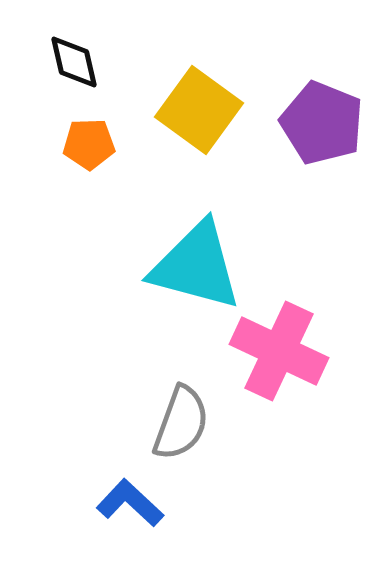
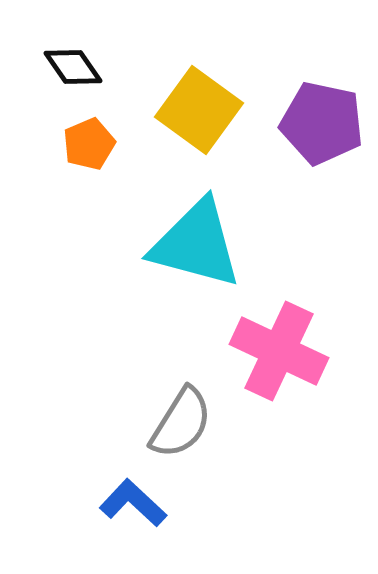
black diamond: moved 1 px left, 5 px down; rotated 22 degrees counterclockwise
purple pentagon: rotated 10 degrees counterclockwise
orange pentagon: rotated 21 degrees counterclockwise
cyan triangle: moved 22 px up
gray semicircle: rotated 12 degrees clockwise
blue L-shape: moved 3 px right
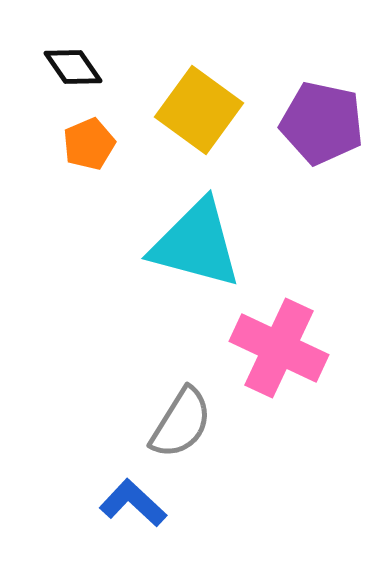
pink cross: moved 3 px up
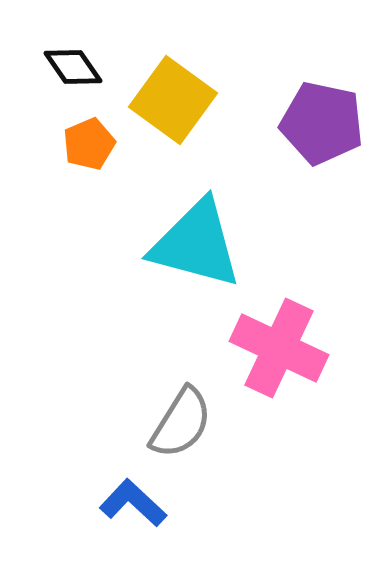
yellow square: moved 26 px left, 10 px up
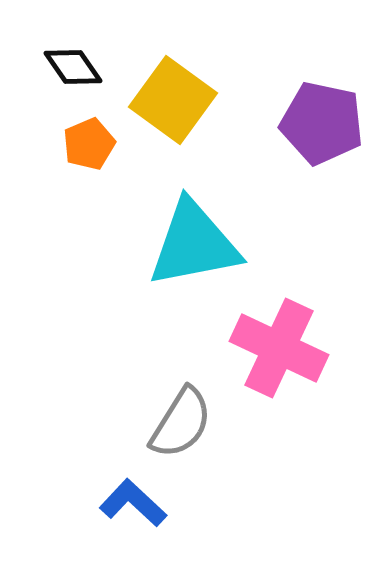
cyan triangle: moved 2 px left; rotated 26 degrees counterclockwise
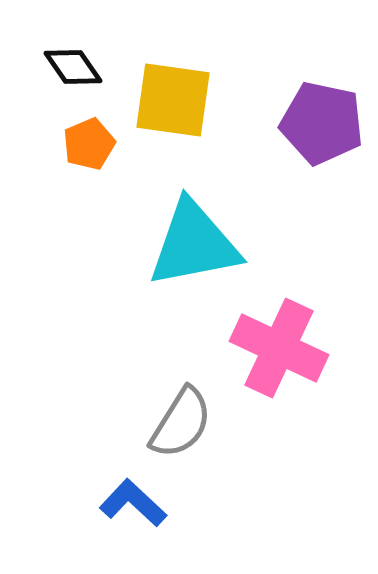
yellow square: rotated 28 degrees counterclockwise
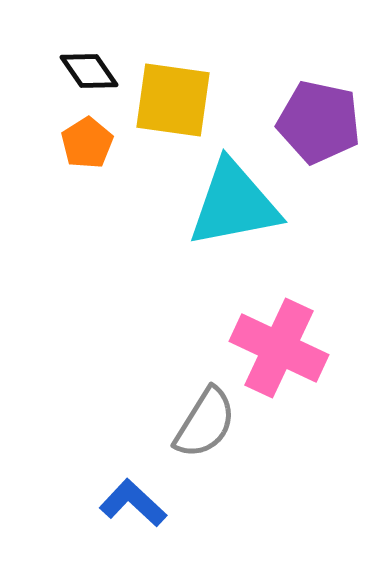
black diamond: moved 16 px right, 4 px down
purple pentagon: moved 3 px left, 1 px up
orange pentagon: moved 2 px left, 1 px up; rotated 9 degrees counterclockwise
cyan triangle: moved 40 px right, 40 px up
gray semicircle: moved 24 px right
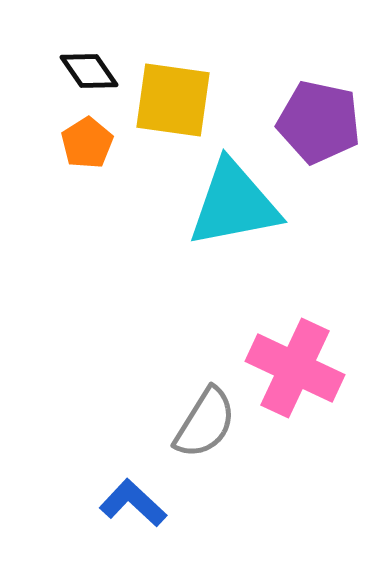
pink cross: moved 16 px right, 20 px down
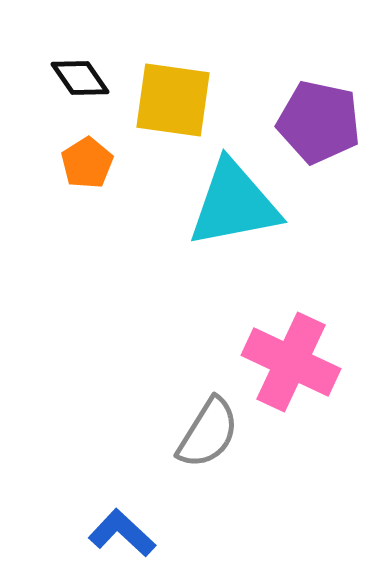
black diamond: moved 9 px left, 7 px down
orange pentagon: moved 20 px down
pink cross: moved 4 px left, 6 px up
gray semicircle: moved 3 px right, 10 px down
blue L-shape: moved 11 px left, 30 px down
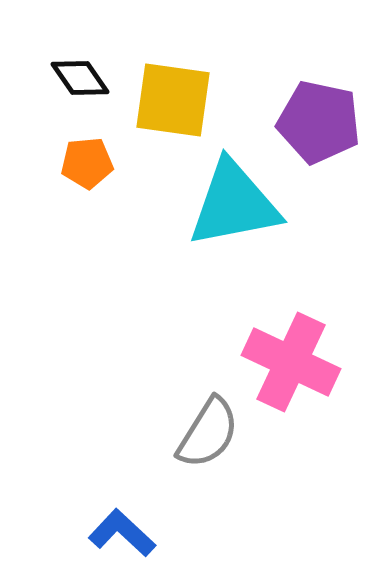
orange pentagon: rotated 27 degrees clockwise
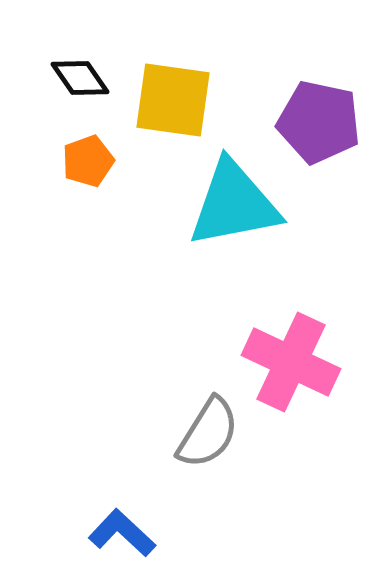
orange pentagon: moved 1 px right, 2 px up; rotated 15 degrees counterclockwise
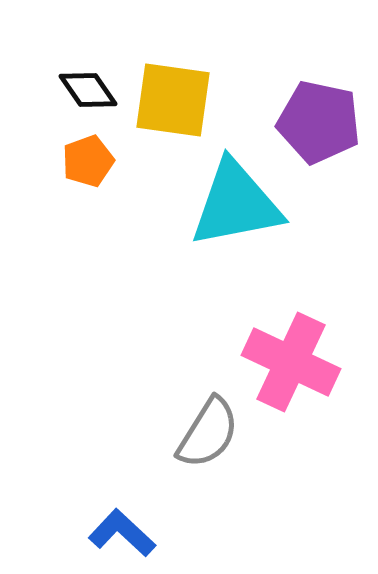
black diamond: moved 8 px right, 12 px down
cyan triangle: moved 2 px right
